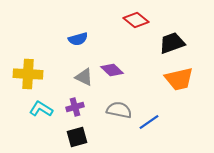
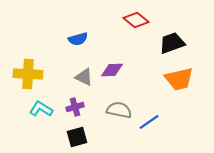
purple diamond: rotated 45 degrees counterclockwise
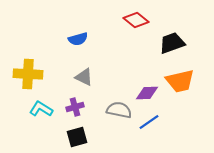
purple diamond: moved 35 px right, 23 px down
orange trapezoid: moved 1 px right, 2 px down
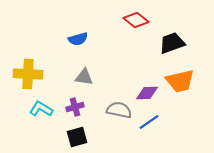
gray triangle: rotated 18 degrees counterclockwise
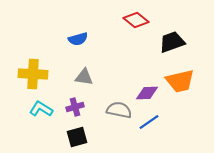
black trapezoid: moved 1 px up
yellow cross: moved 5 px right
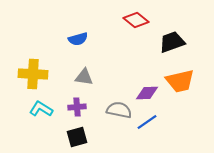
purple cross: moved 2 px right; rotated 12 degrees clockwise
blue line: moved 2 px left
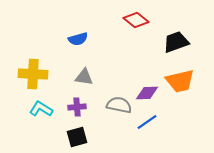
black trapezoid: moved 4 px right
gray semicircle: moved 5 px up
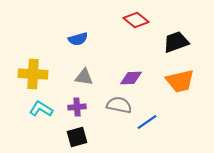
purple diamond: moved 16 px left, 15 px up
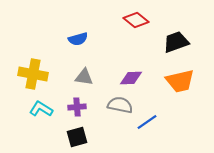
yellow cross: rotated 8 degrees clockwise
gray semicircle: moved 1 px right
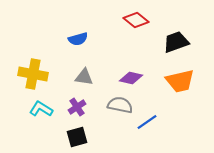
purple diamond: rotated 15 degrees clockwise
purple cross: rotated 30 degrees counterclockwise
